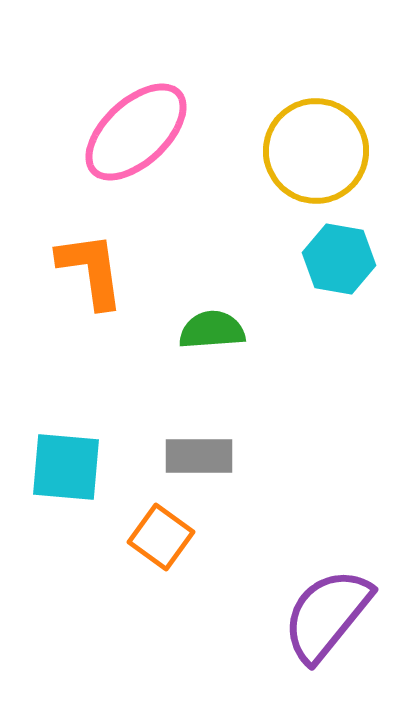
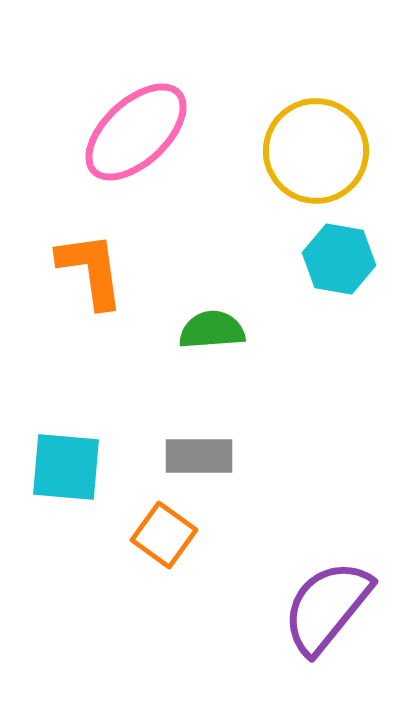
orange square: moved 3 px right, 2 px up
purple semicircle: moved 8 px up
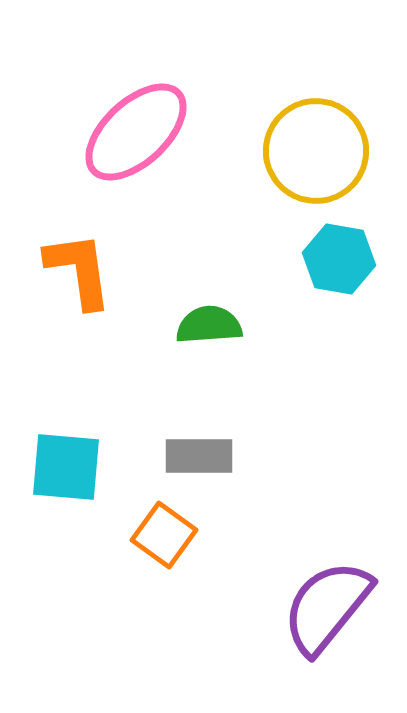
orange L-shape: moved 12 px left
green semicircle: moved 3 px left, 5 px up
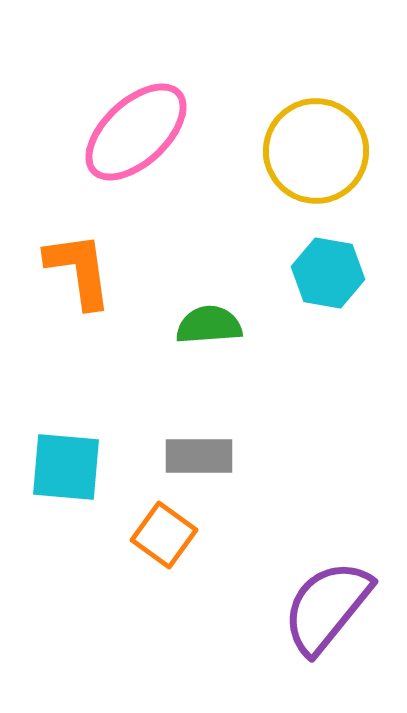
cyan hexagon: moved 11 px left, 14 px down
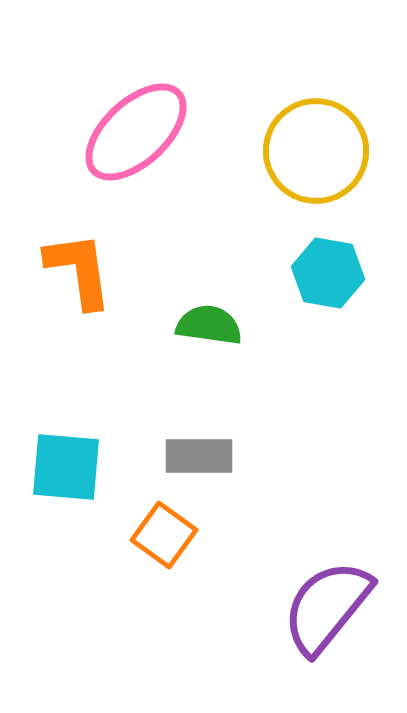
green semicircle: rotated 12 degrees clockwise
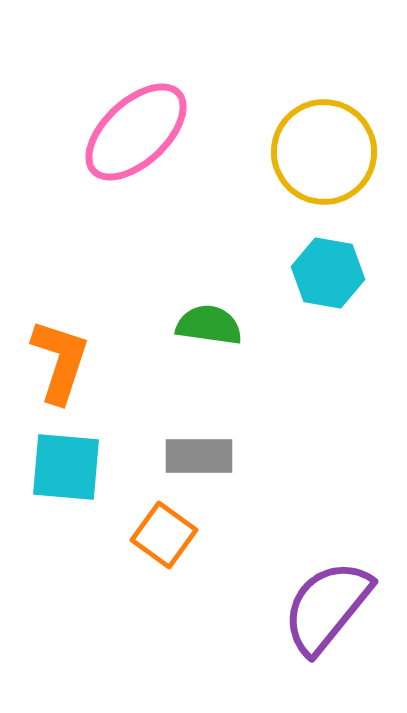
yellow circle: moved 8 px right, 1 px down
orange L-shape: moved 19 px left, 91 px down; rotated 26 degrees clockwise
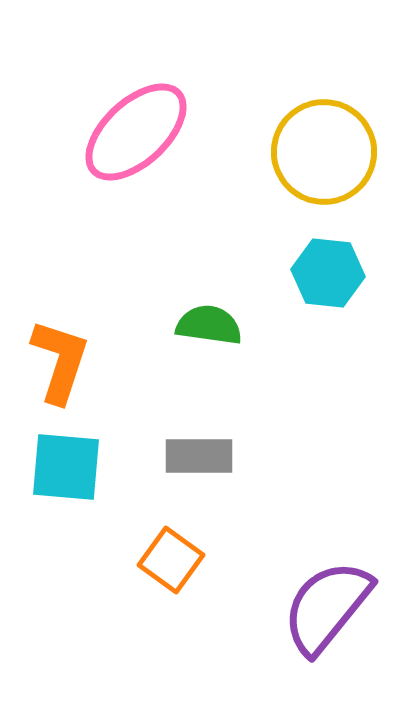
cyan hexagon: rotated 4 degrees counterclockwise
orange square: moved 7 px right, 25 px down
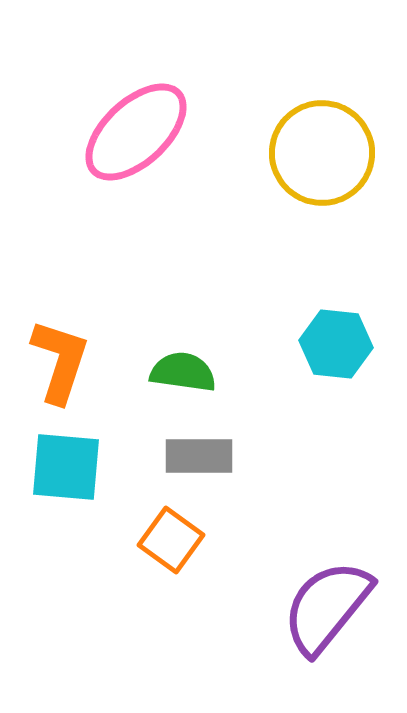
yellow circle: moved 2 px left, 1 px down
cyan hexagon: moved 8 px right, 71 px down
green semicircle: moved 26 px left, 47 px down
orange square: moved 20 px up
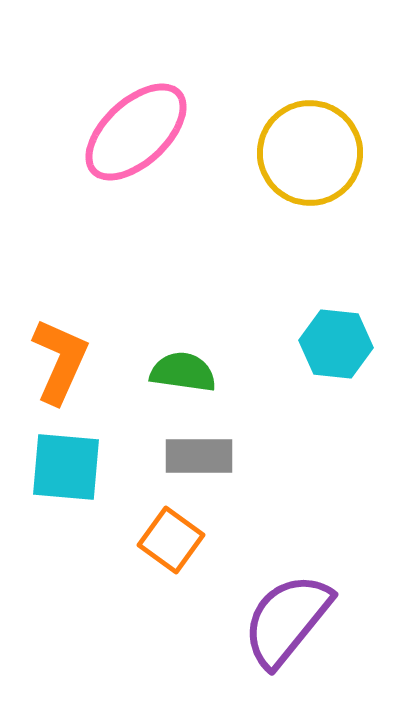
yellow circle: moved 12 px left
orange L-shape: rotated 6 degrees clockwise
purple semicircle: moved 40 px left, 13 px down
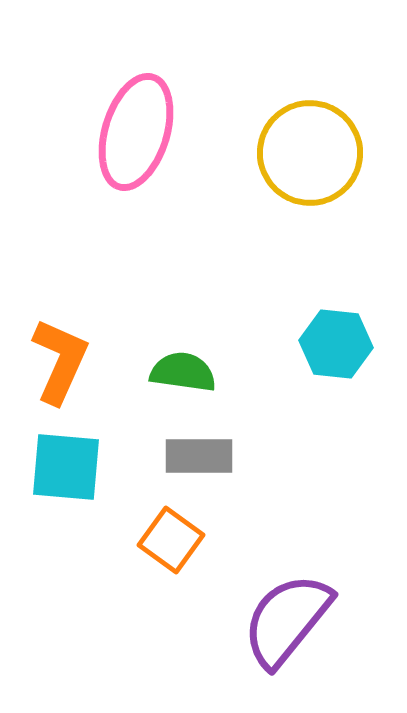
pink ellipse: rotated 30 degrees counterclockwise
